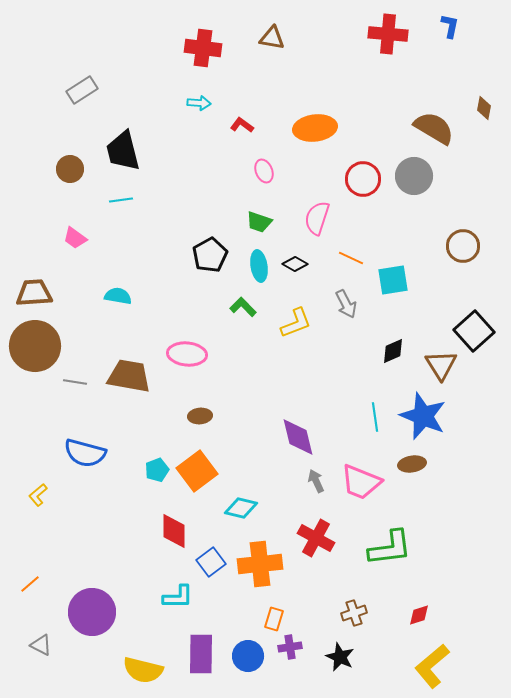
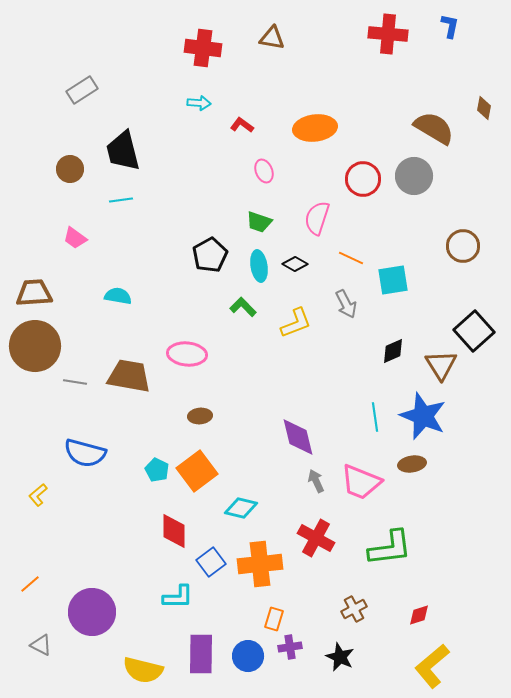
cyan pentagon at (157, 470): rotated 25 degrees counterclockwise
brown cross at (354, 613): moved 4 px up; rotated 10 degrees counterclockwise
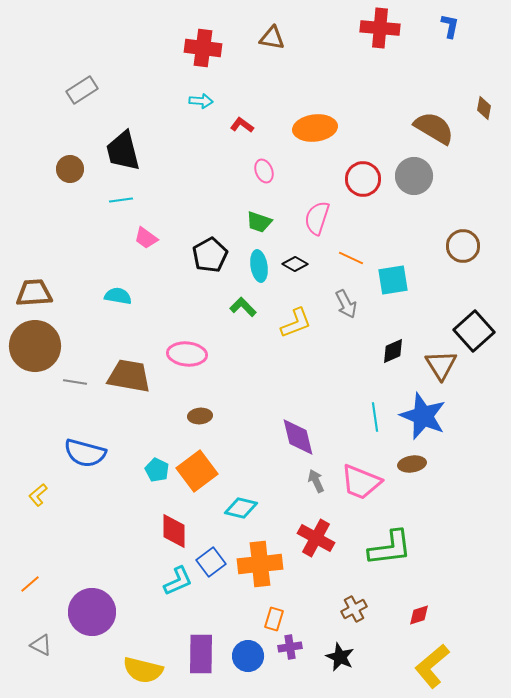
red cross at (388, 34): moved 8 px left, 6 px up
cyan arrow at (199, 103): moved 2 px right, 2 px up
pink trapezoid at (75, 238): moved 71 px right
cyan L-shape at (178, 597): moved 16 px up; rotated 24 degrees counterclockwise
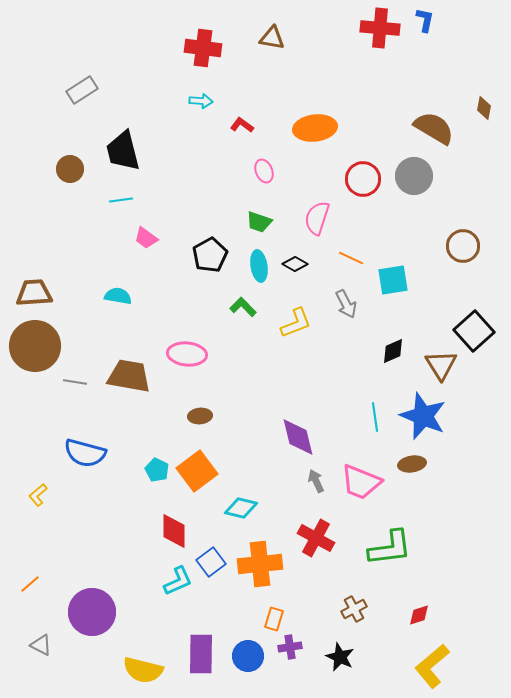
blue L-shape at (450, 26): moved 25 px left, 6 px up
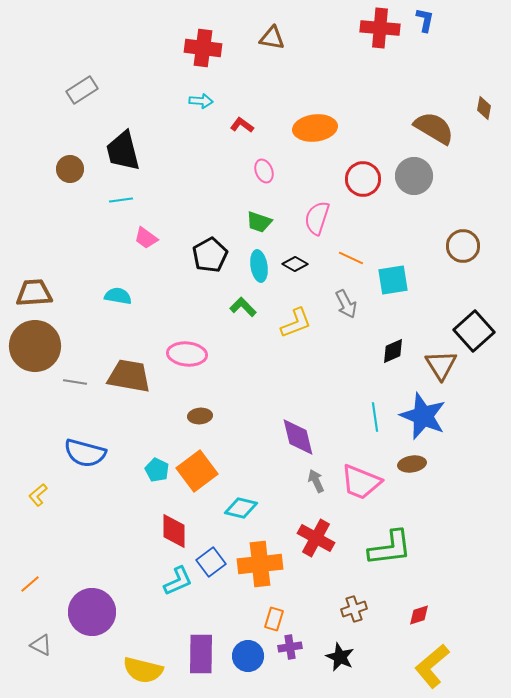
brown cross at (354, 609): rotated 10 degrees clockwise
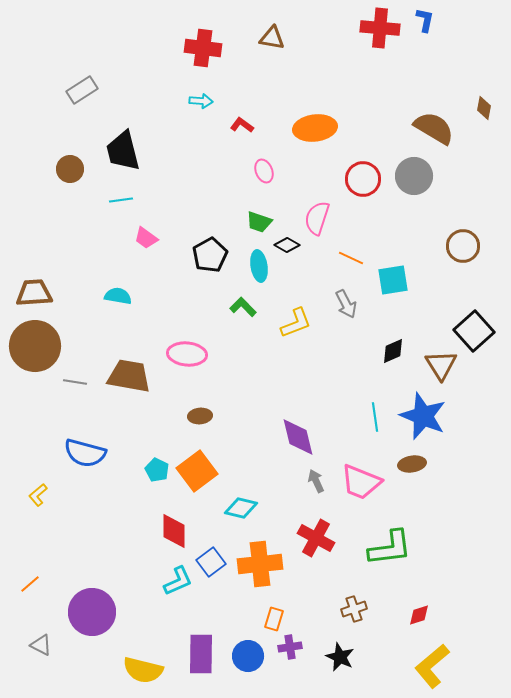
black diamond at (295, 264): moved 8 px left, 19 px up
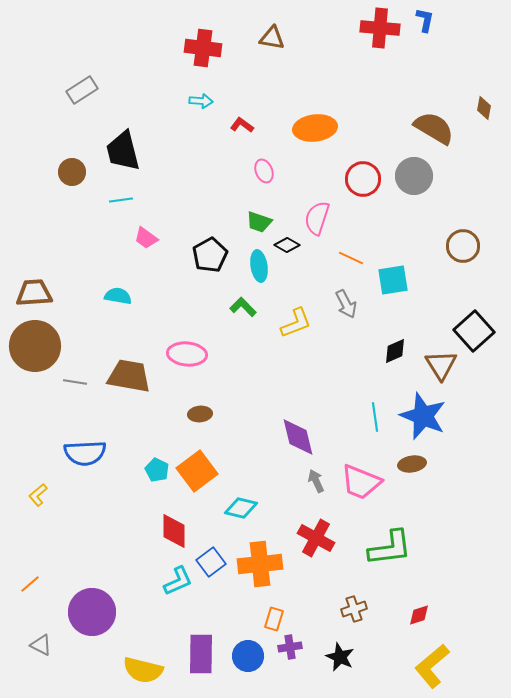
brown circle at (70, 169): moved 2 px right, 3 px down
black diamond at (393, 351): moved 2 px right
brown ellipse at (200, 416): moved 2 px up
blue semicircle at (85, 453): rotated 18 degrees counterclockwise
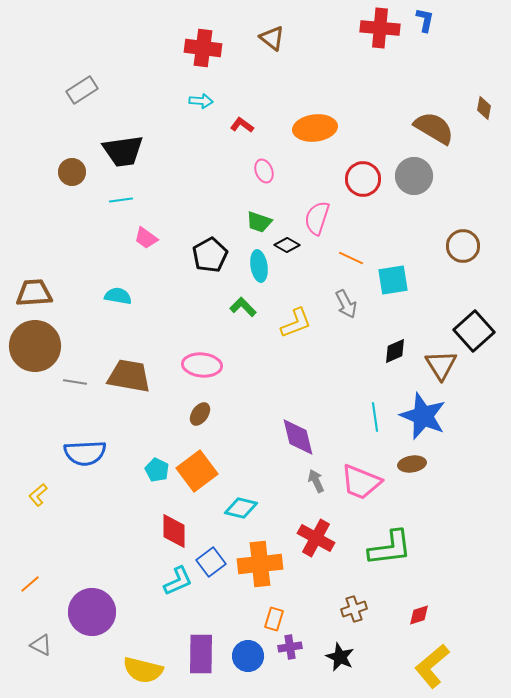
brown triangle at (272, 38): rotated 28 degrees clockwise
black trapezoid at (123, 151): rotated 84 degrees counterclockwise
pink ellipse at (187, 354): moved 15 px right, 11 px down
brown ellipse at (200, 414): rotated 50 degrees counterclockwise
